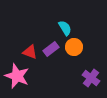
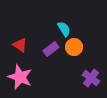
cyan semicircle: moved 1 px left, 1 px down
red triangle: moved 10 px left, 7 px up; rotated 14 degrees clockwise
pink star: moved 3 px right, 1 px down
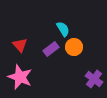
cyan semicircle: moved 1 px left
red triangle: rotated 14 degrees clockwise
purple cross: moved 3 px right, 1 px down
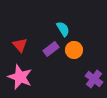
orange circle: moved 3 px down
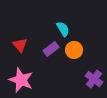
pink star: moved 1 px right, 3 px down
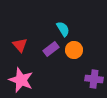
purple cross: rotated 30 degrees counterclockwise
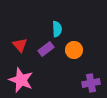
cyan semicircle: moved 6 px left; rotated 28 degrees clockwise
purple rectangle: moved 5 px left
purple cross: moved 3 px left, 4 px down; rotated 18 degrees counterclockwise
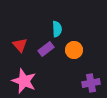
pink star: moved 3 px right, 1 px down
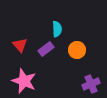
orange circle: moved 3 px right
purple cross: moved 1 px down; rotated 12 degrees counterclockwise
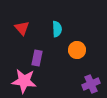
red triangle: moved 2 px right, 17 px up
purple rectangle: moved 9 px left, 9 px down; rotated 42 degrees counterclockwise
pink star: rotated 15 degrees counterclockwise
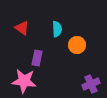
red triangle: rotated 14 degrees counterclockwise
orange circle: moved 5 px up
